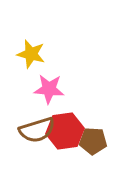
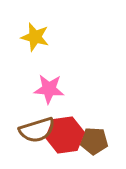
yellow star: moved 4 px right, 17 px up
red hexagon: moved 4 px down
brown pentagon: moved 1 px right
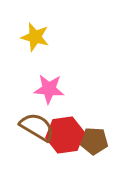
brown semicircle: moved 3 px up; rotated 132 degrees counterclockwise
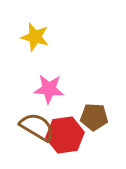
brown pentagon: moved 24 px up
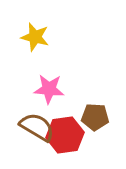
brown pentagon: moved 1 px right
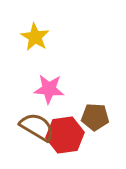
yellow star: rotated 16 degrees clockwise
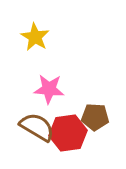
red hexagon: moved 3 px right, 2 px up
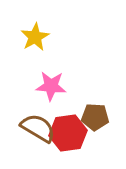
yellow star: rotated 12 degrees clockwise
pink star: moved 2 px right, 3 px up
brown semicircle: moved 1 px right, 1 px down
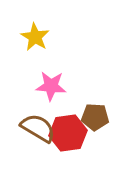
yellow star: rotated 12 degrees counterclockwise
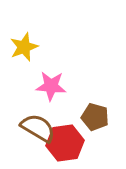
yellow star: moved 11 px left, 10 px down; rotated 20 degrees clockwise
brown pentagon: rotated 12 degrees clockwise
red hexagon: moved 3 px left, 10 px down
